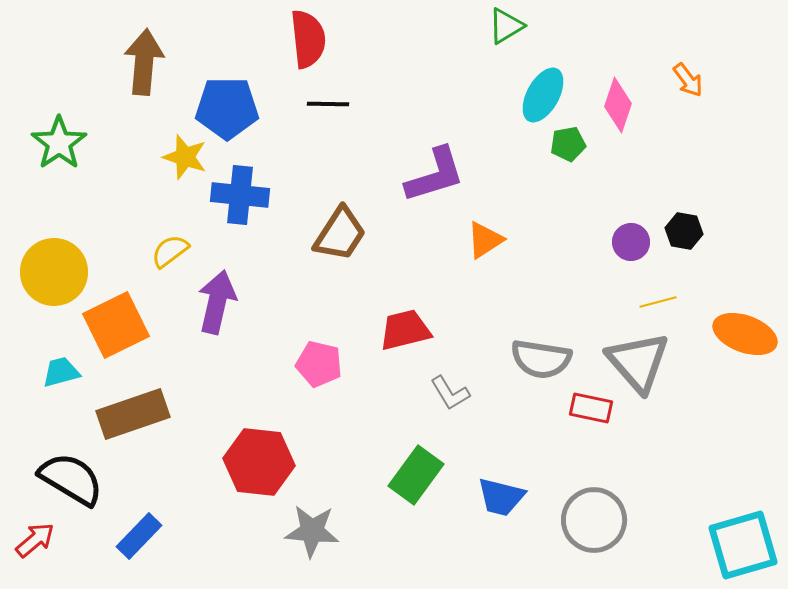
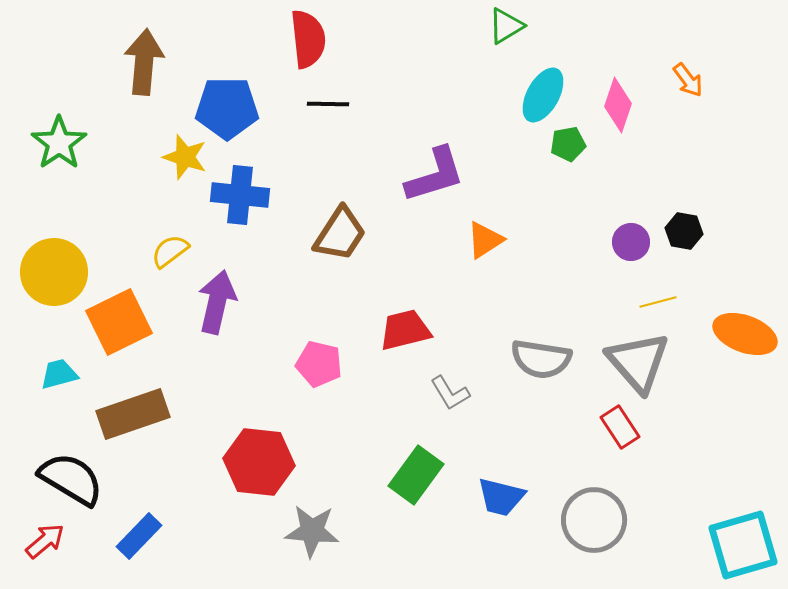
orange square: moved 3 px right, 3 px up
cyan trapezoid: moved 2 px left, 2 px down
red rectangle: moved 29 px right, 19 px down; rotated 45 degrees clockwise
red arrow: moved 10 px right, 1 px down
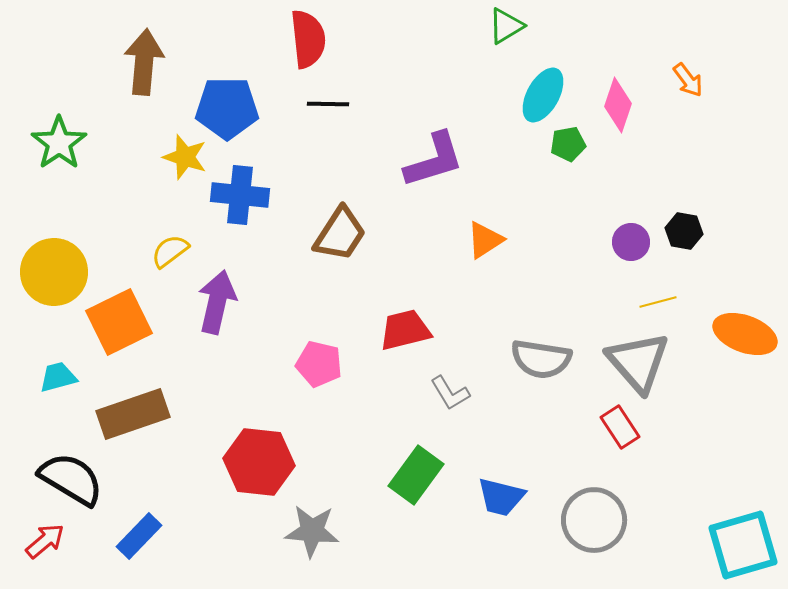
purple L-shape: moved 1 px left, 15 px up
cyan trapezoid: moved 1 px left, 3 px down
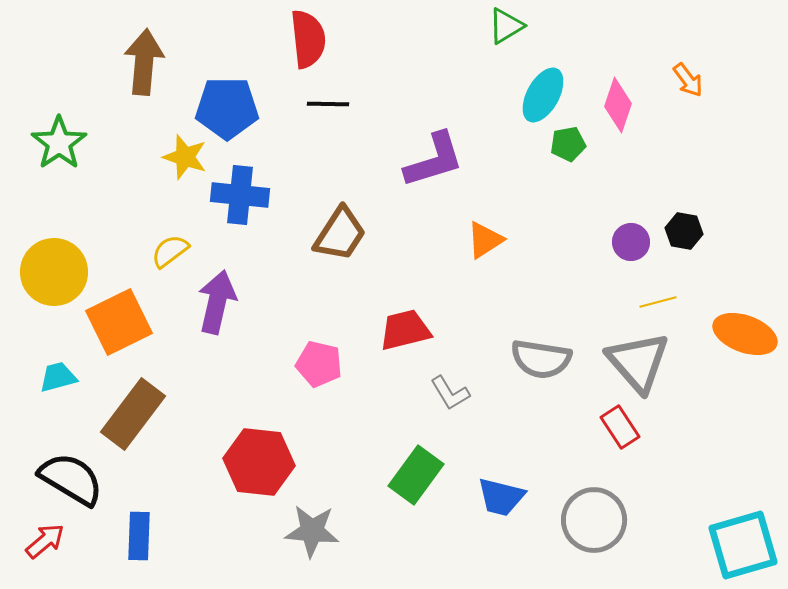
brown rectangle: rotated 34 degrees counterclockwise
blue rectangle: rotated 42 degrees counterclockwise
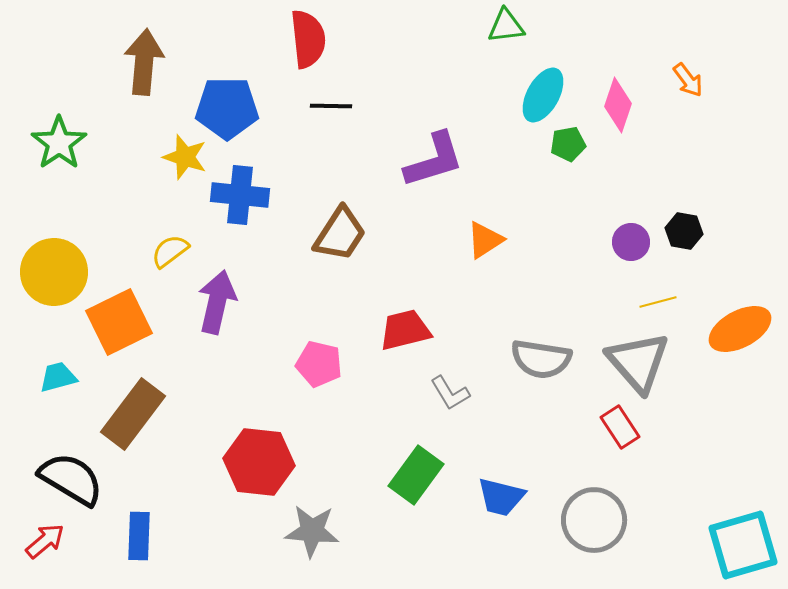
green triangle: rotated 24 degrees clockwise
black line: moved 3 px right, 2 px down
orange ellipse: moved 5 px left, 5 px up; rotated 48 degrees counterclockwise
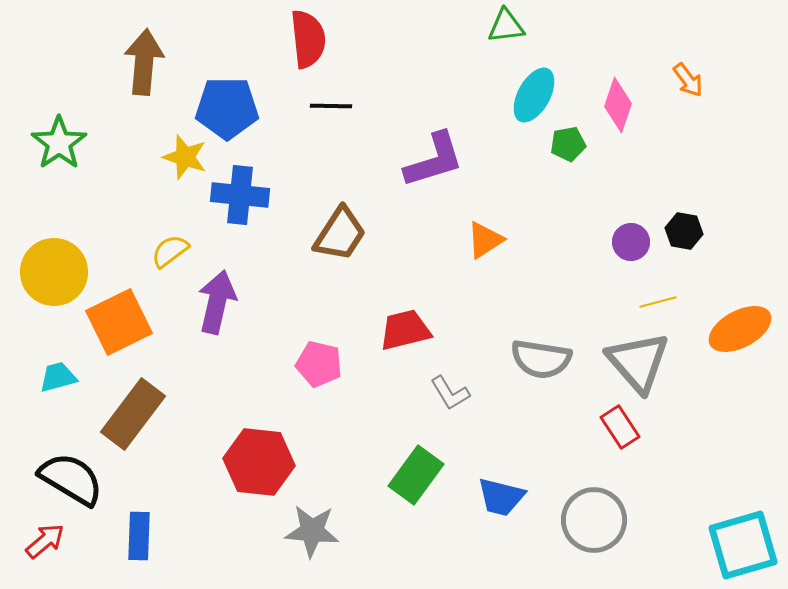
cyan ellipse: moved 9 px left
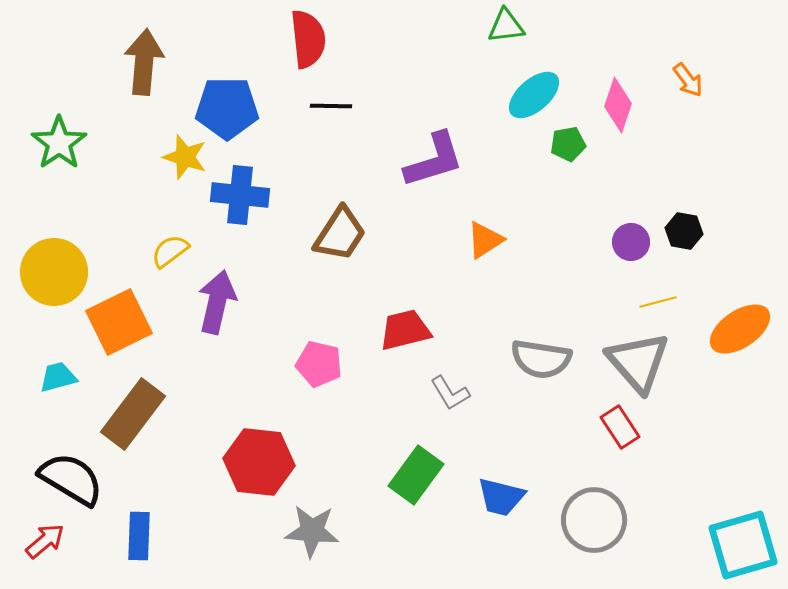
cyan ellipse: rotated 20 degrees clockwise
orange ellipse: rotated 6 degrees counterclockwise
